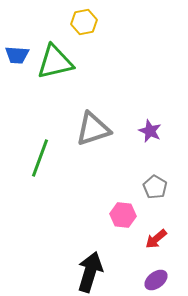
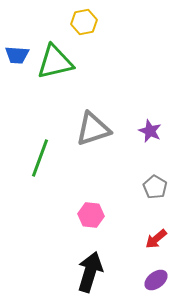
pink hexagon: moved 32 px left
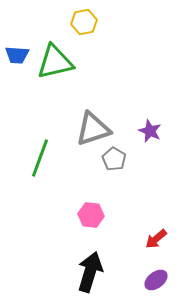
gray pentagon: moved 41 px left, 28 px up
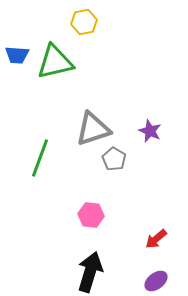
purple ellipse: moved 1 px down
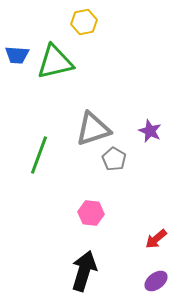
green line: moved 1 px left, 3 px up
pink hexagon: moved 2 px up
black arrow: moved 6 px left, 1 px up
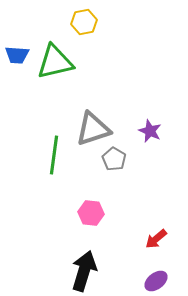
green line: moved 15 px right; rotated 12 degrees counterclockwise
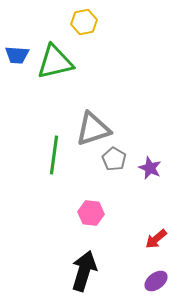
purple star: moved 37 px down
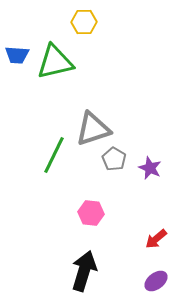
yellow hexagon: rotated 10 degrees clockwise
green line: rotated 18 degrees clockwise
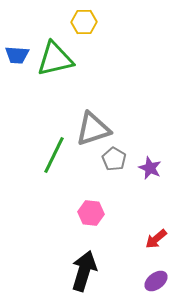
green triangle: moved 3 px up
